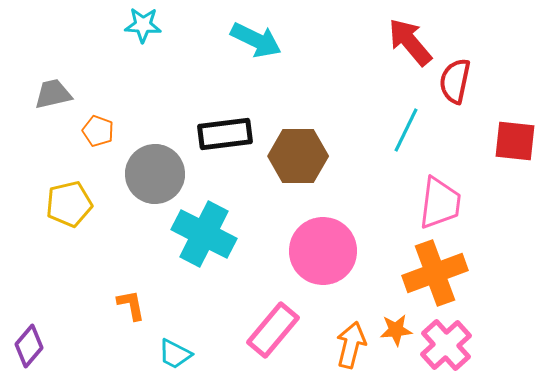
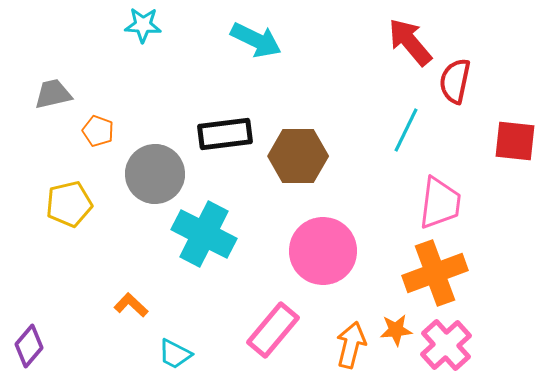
orange L-shape: rotated 36 degrees counterclockwise
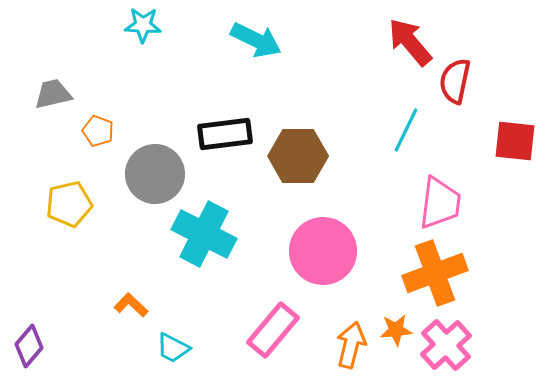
cyan trapezoid: moved 2 px left, 6 px up
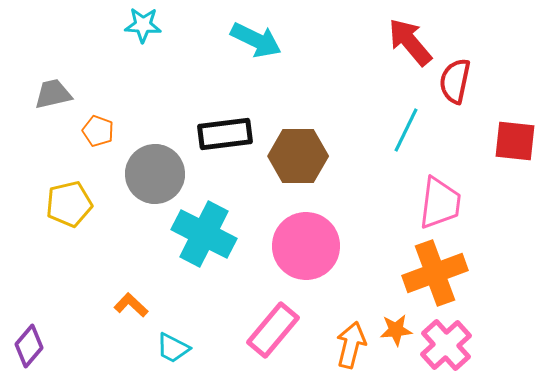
pink circle: moved 17 px left, 5 px up
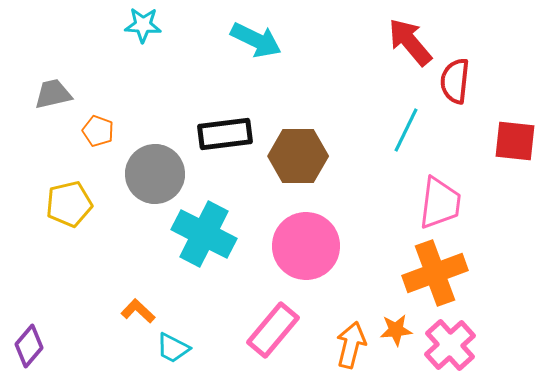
red semicircle: rotated 6 degrees counterclockwise
orange L-shape: moved 7 px right, 6 px down
pink cross: moved 4 px right
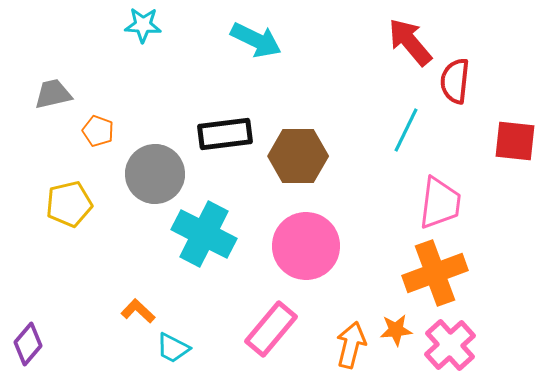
pink rectangle: moved 2 px left, 1 px up
purple diamond: moved 1 px left, 2 px up
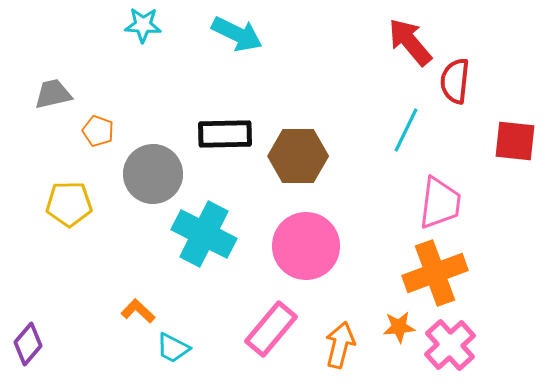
cyan arrow: moved 19 px left, 6 px up
black rectangle: rotated 6 degrees clockwise
gray circle: moved 2 px left
yellow pentagon: rotated 12 degrees clockwise
orange star: moved 3 px right, 3 px up
orange arrow: moved 11 px left
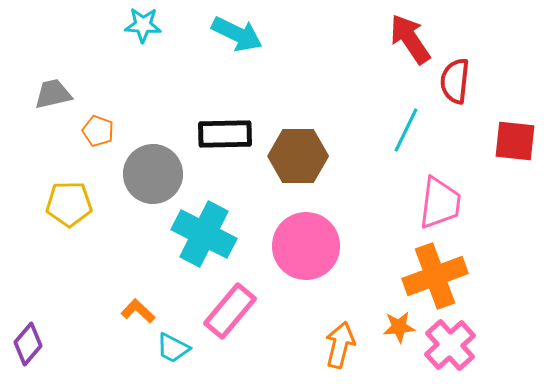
red arrow: moved 3 px up; rotated 6 degrees clockwise
orange cross: moved 3 px down
pink rectangle: moved 41 px left, 18 px up
